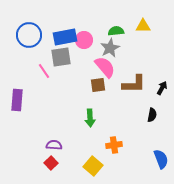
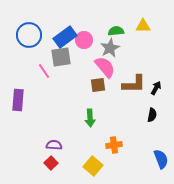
blue rectangle: rotated 25 degrees counterclockwise
black arrow: moved 6 px left
purple rectangle: moved 1 px right
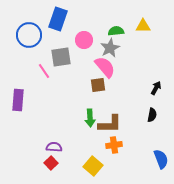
blue rectangle: moved 7 px left, 18 px up; rotated 35 degrees counterclockwise
brown L-shape: moved 24 px left, 40 px down
purple semicircle: moved 2 px down
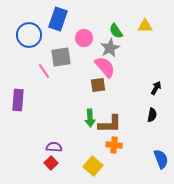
yellow triangle: moved 2 px right
green semicircle: rotated 119 degrees counterclockwise
pink circle: moved 2 px up
orange cross: rotated 14 degrees clockwise
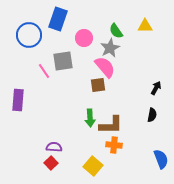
gray square: moved 2 px right, 4 px down
brown L-shape: moved 1 px right, 1 px down
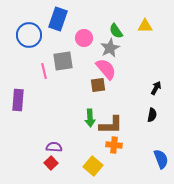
pink semicircle: moved 1 px right, 2 px down
pink line: rotated 21 degrees clockwise
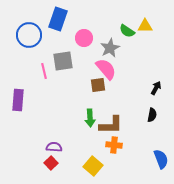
green semicircle: moved 11 px right; rotated 21 degrees counterclockwise
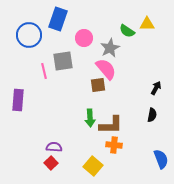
yellow triangle: moved 2 px right, 2 px up
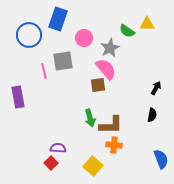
purple rectangle: moved 3 px up; rotated 15 degrees counterclockwise
green arrow: rotated 12 degrees counterclockwise
purple semicircle: moved 4 px right, 1 px down
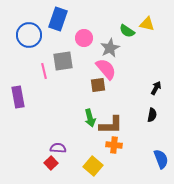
yellow triangle: rotated 14 degrees clockwise
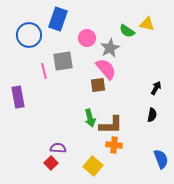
pink circle: moved 3 px right
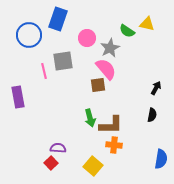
blue semicircle: rotated 30 degrees clockwise
